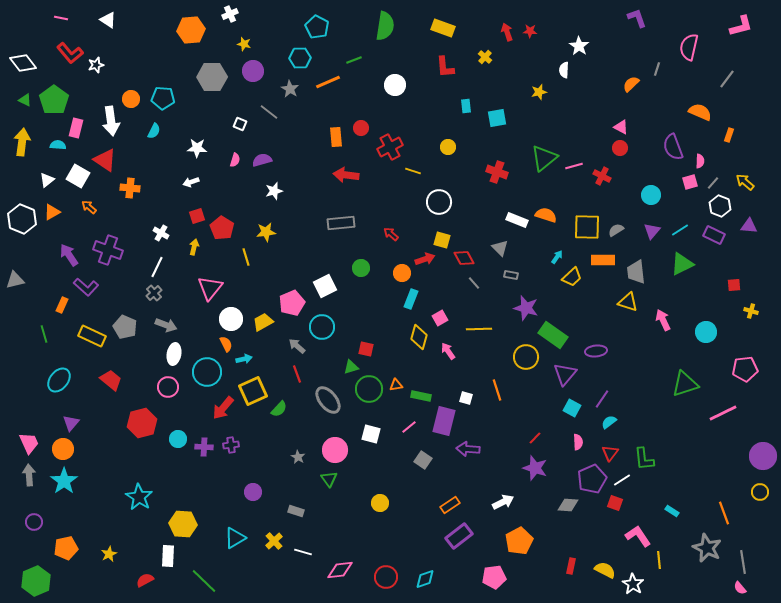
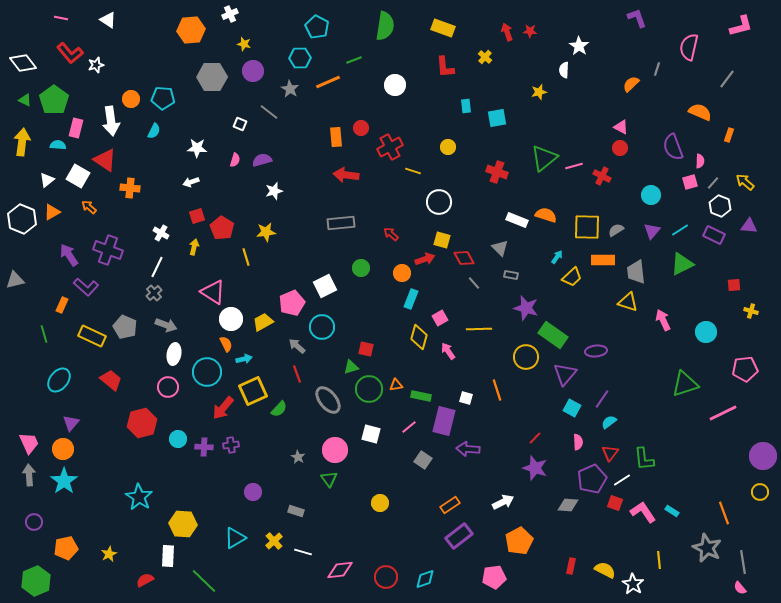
pink triangle at (210, 288): moved 3 px right, 4 px down; rotated 36 degrees counterclockwise
pink L-shape at (638, 536): moved 5 px right, 24 px up
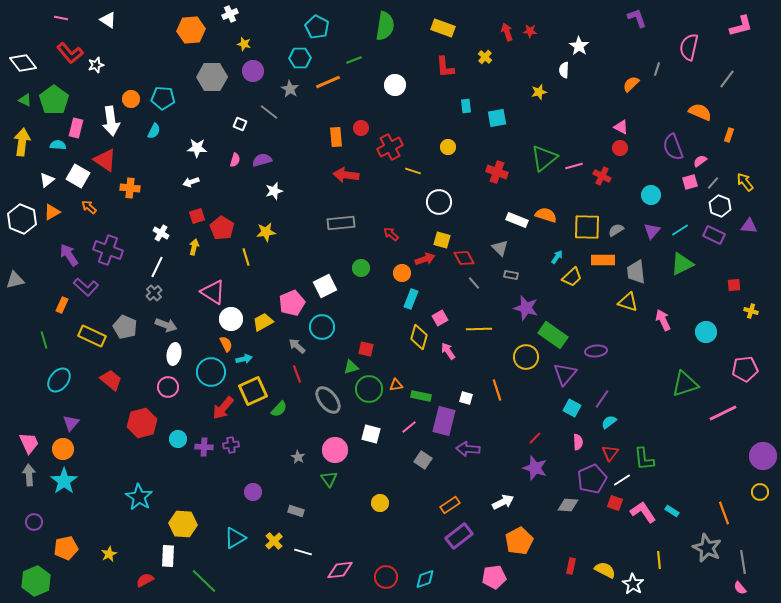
pink semicircle at (700, 161): rotated 128 degrees counterclockwise
yellow arrow at (745, 182): rotated 12 degrees clockwise
green line at (44, 334): moved 6 px down
cyan circle at (207, 372): moved 4 px right
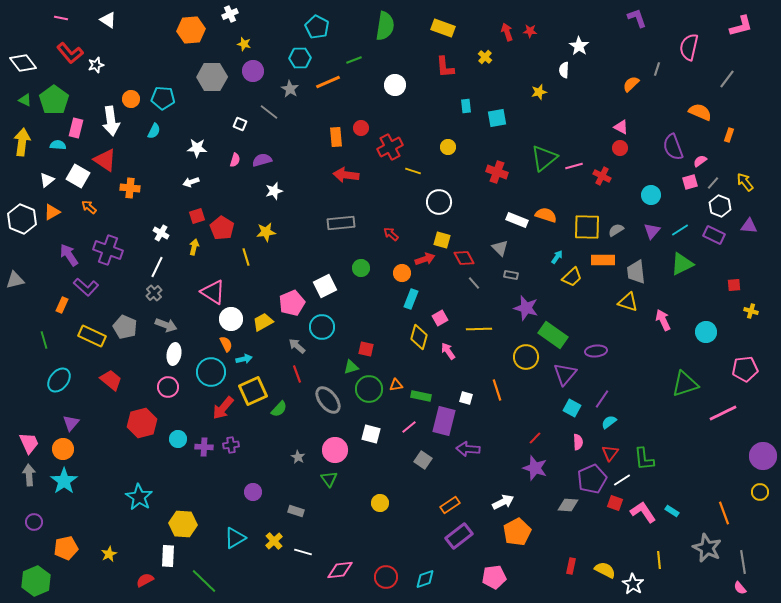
orange pentagon at (519, 541): moved 2 px left, 9 px up
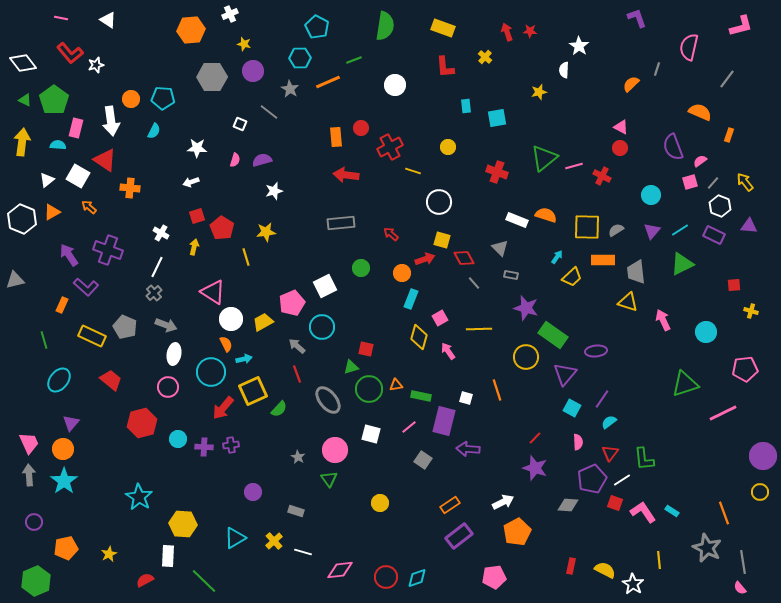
cyan diamond at (425, 579): moved 8 px left, 1 px up
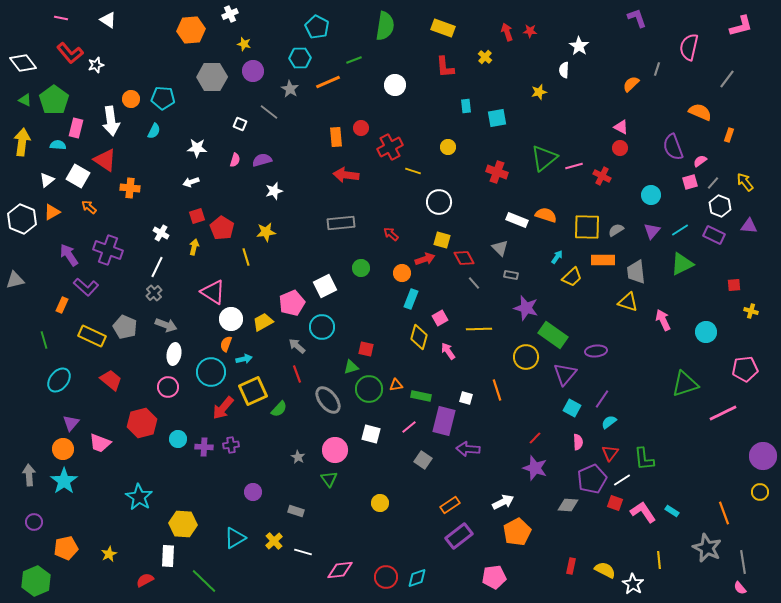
orange semicircle at (226, 344): rotated 133 degrees counterclockwise
pink trapezoid at (29, 443): moved 71 px right; rotated 135 degrees clockwise
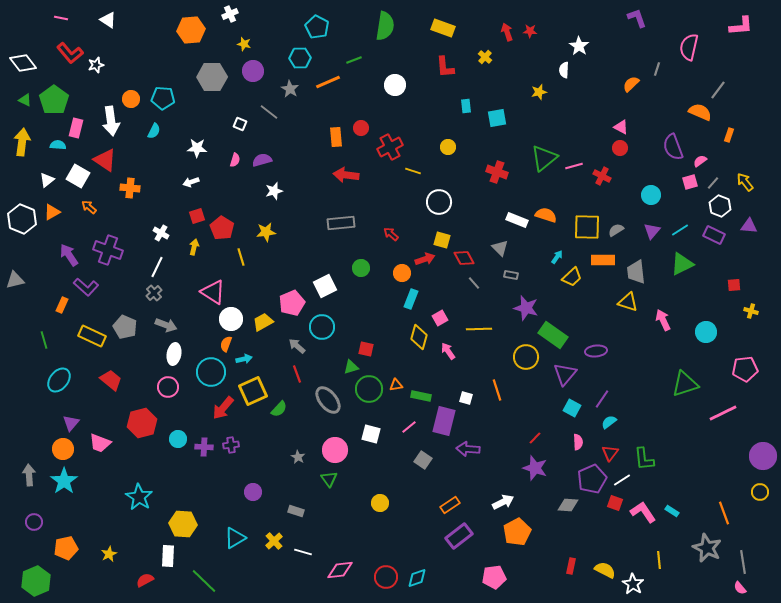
pink L-shape at (741, 26): rotated 10 degrees clockwise
gray line at (727, 79): moved 9 px left, 11 px down
yellow line at (246, 257): moved 5 px left
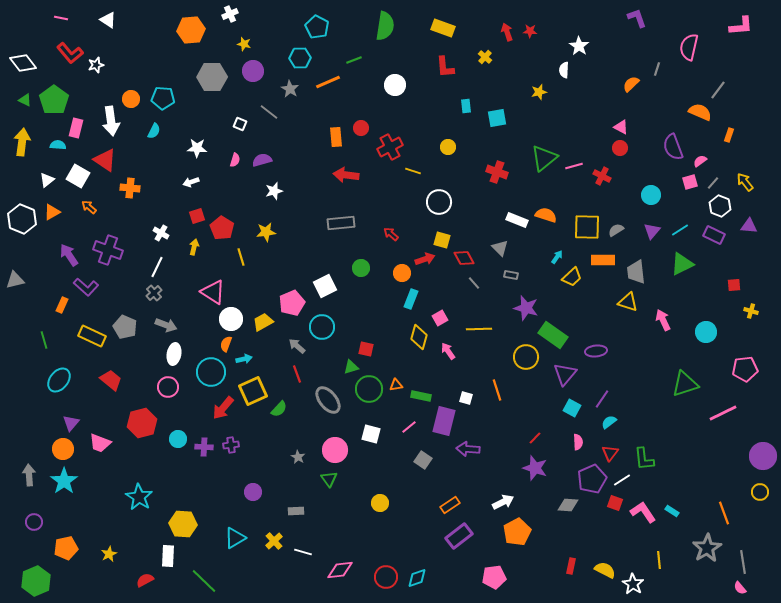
gray rectangle at (296, 511): rotated 21 degrees counterclockwise
gray star at (707, 548): rotated 16 degrees clockwise
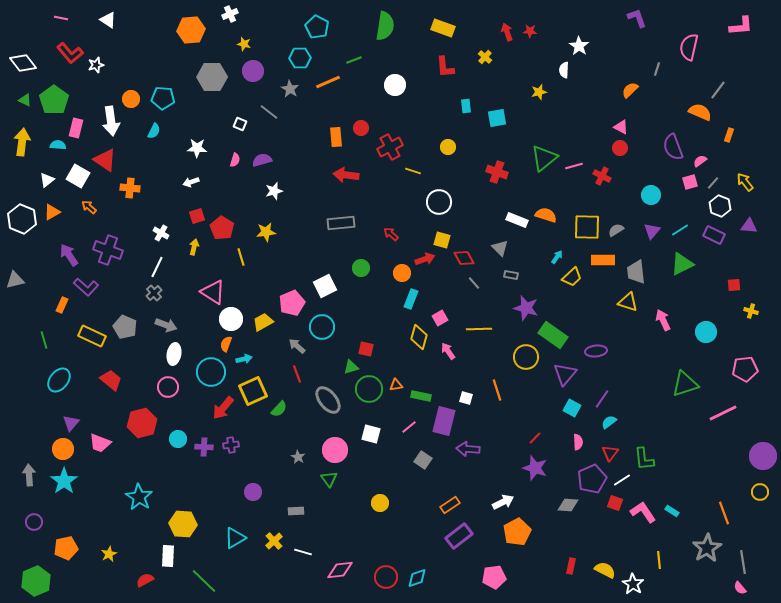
orange semicircle at (631, 84): moved 1 px left, 6 px down
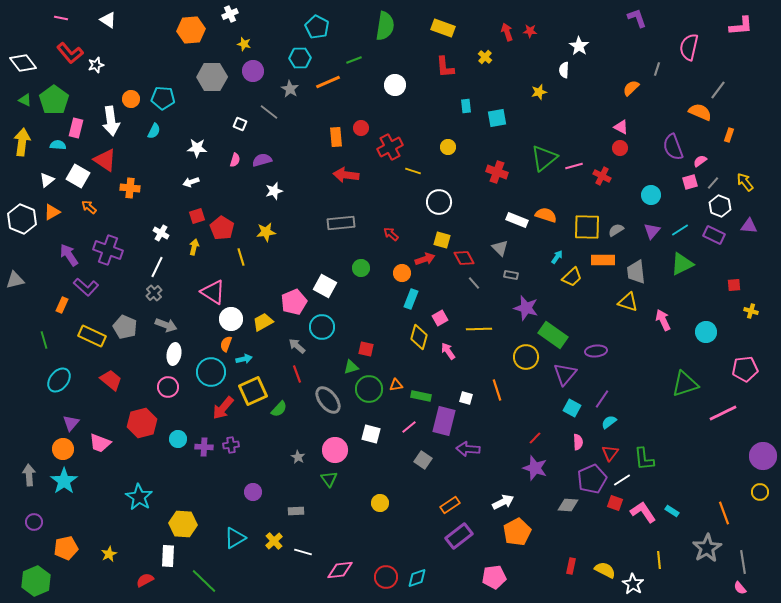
orange semicircle at (630, 90): moved 1 px right, 2 px up
white square at (325, 286): rotated 35 degrees counterclockwise
pink pentagon at (292, 303): moved 2 px right, 1 px up
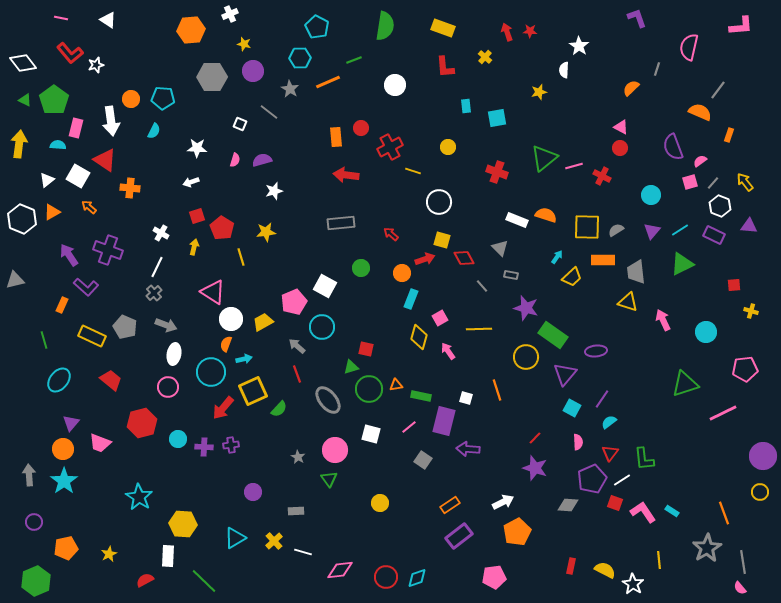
yellow arrow at (22, 142): moved 3 px left, 2 px down
gray line at (474, 283): moved 8 px right, 3 px down
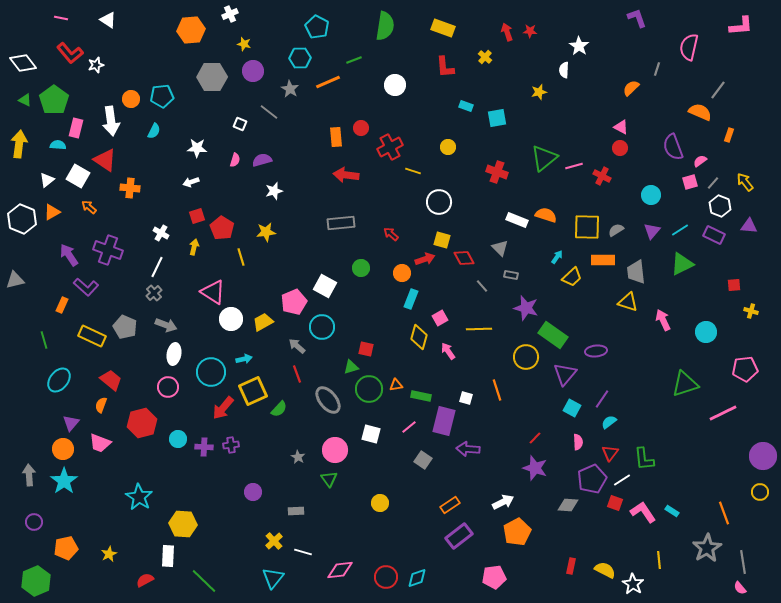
cyan pentagon at (163, 98): moved 1 px left, 2 px up; rotated 10 degrees counterclockwise
cyan rectangle at (466, 106): rotated 64 degrees counterclockwise
orange semicircle at (226, 344): moved 125 px left, 61 px down
cyan triangle at (235, 538): moved 38 px right, 40 px down; rotated 20 degrees counterclockwise
